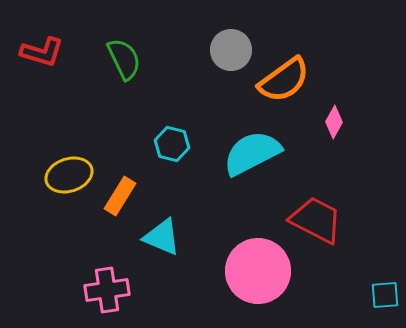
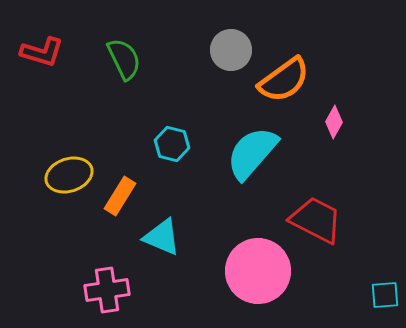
cyan semicircle: rotated 22 degrees counterclockwise
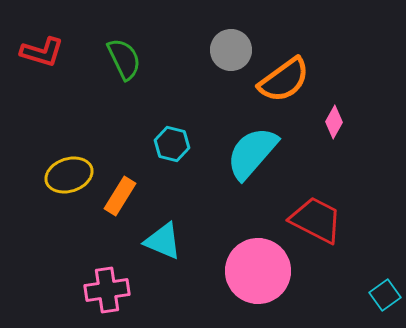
cyan triangle: moved 1 px right, 4 px down
cyan square: rotated 32 degrees counterclockwise
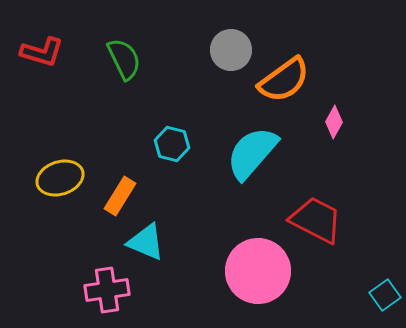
yellow ellipse: moved 9 px left, 3 px down
cyan triangle: moved 17 px left, 1 px down
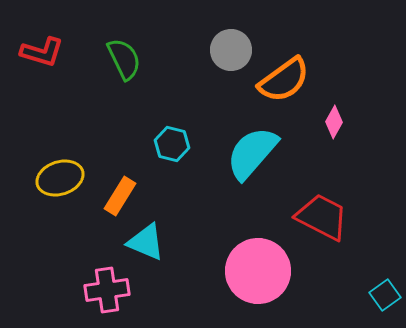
red trapezoid: moved 6 px right, 3 px up
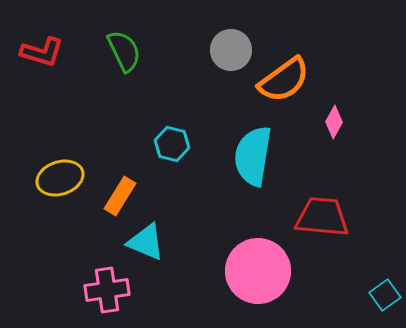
green semicircle: moved 8 px up
cyan semicircle: moved 1 px right, 3 px down; rotated 32 degrees counterclockwise
red trapezoid: rotated 22 degrees counterclockwise
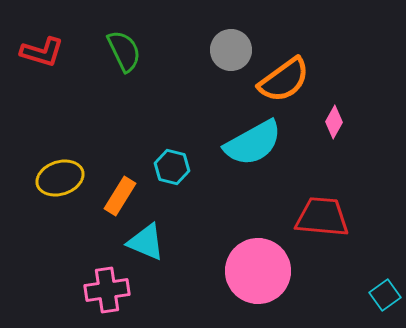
cyan hexagon: moved 23 px down
cyan semicircle: moved 13 px up; rotated 128 degrees counterclockwise
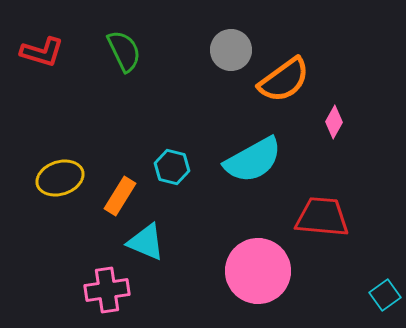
cyan semicircle: moved 17 px down
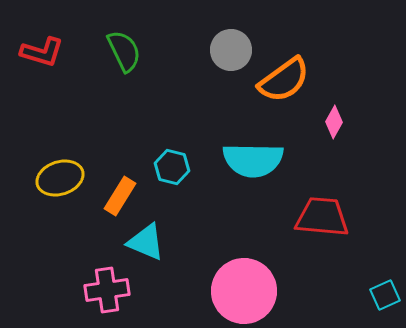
cyan semicircle: rotated 30 degrees clockwise
pink circle: moved 14 px left, 20 px down
cyan square: rotated 12 degrees clockwise
